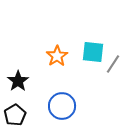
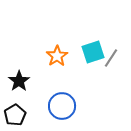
cyan square: rotated 25 degrees counterclockwise
gray line: moved 2 px left, 6 px up
black star: moved 1 px right
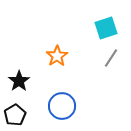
cyan square: moved 13 px right, 24 px up
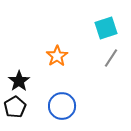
black pentagon: moved 8 px up
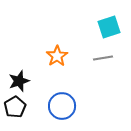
cyan square: moved 3 px right, 1 px up
gray line: moved 8 px left; rotated 48 degrees clockwise
black star: rotated 15 degrees clockwise
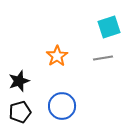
black pentagon: moved 5 px right, 5 px down; rotated 15 degrees clockwise
